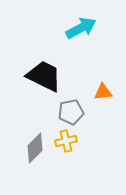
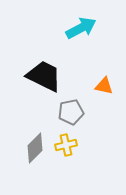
orange triangle: moved 1 px right, 6 px up; rotated 18 degrees clockwise
yellow cross: moved 4 px down
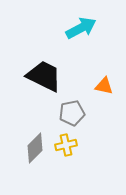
gray pentagon: moved 1 px right, 1 px down
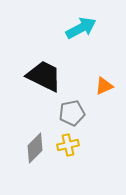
orange triangle: rotated 36 degrees counterclockwise
yellow cross: moved 2 px right
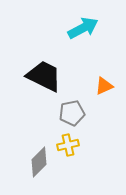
cyan arrow: moved 2 px right
gray diamond: moved 4 px right, 14 px down
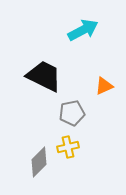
cyan arrow: moved 2 px down
yellow cross: moved 2 px down
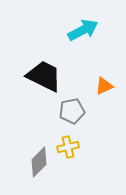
gray pentagon: moved 2 px up
